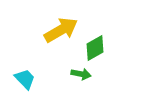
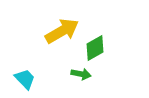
yellow arrow: moved 1 px right, 1 px down
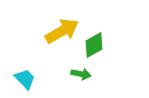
green diamond: moved 1 px left, 3 px up
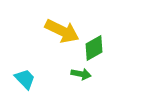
yellow arrow: rotated 56 degrees clockwise
green diamond: moved 3 px down
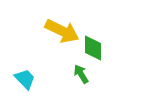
green diamond: moved 1 px left; rotated 60 degrees counterclockwise
green arrow: rotated 132 degrees counterclockwise
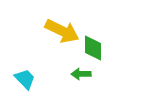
green arrow: rotated 60 degrees counterclockwise
